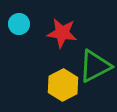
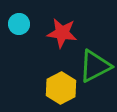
yellow hexagon: moved 2 px left, 3 px down
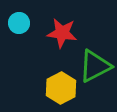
cyan circle: moved 1 px up
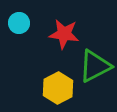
red star: moved 2 px right, 1 px down
yellow hexagon: moved 3 px left
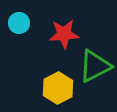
red star: rotated 12 degrees counterclockwise
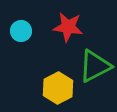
cyan circle: moved 2 px right, 8 px down
red star: moved 4 px right, 7 px up; rotated 12 degrees clockwise
